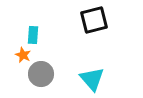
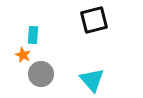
cyan triangle: moved 1 px down
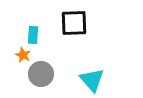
black square: moved 20 px left, 3 px down; rotated 12 degrees clockwise
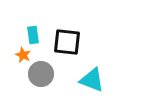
black square: moved 7 px left, 19 px down; rotated 8 degrees clockwise
cyan rectangle: rotated 12 degrees counterclockwise
cyan triangle: rotated 28 degrees counterclockwise
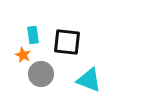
cyan triangle: moved 3 px left
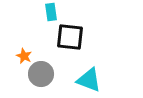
cyan rectangle: moved 18 px right, 23 px up
black square: moved 3 px right, 5 px up
orange star: moved 1 px right, 1 px down
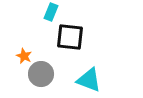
cyan rectangle: rotated 30 degrees clockwise
